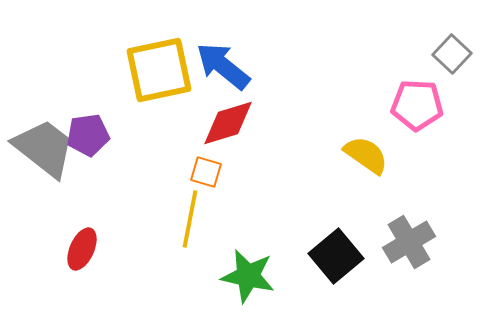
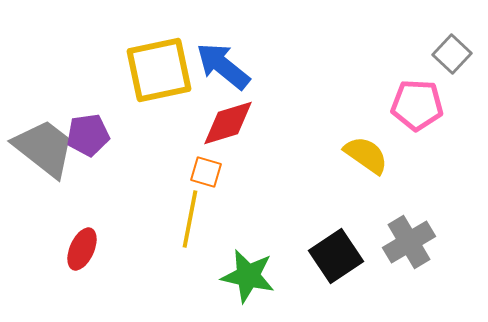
black square: rotated 6 degrees clockwise
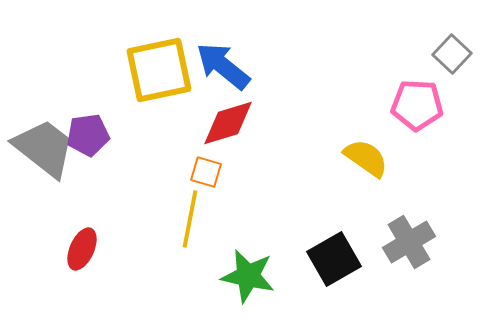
yellow semicircle: moved 3 px down
black square: moved 2 px left, 3 px down; rotated 4 degrees clockwise
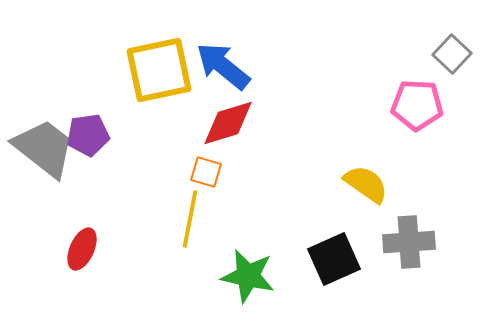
yellow semicircle: moved 26 px down
gray cross: rotated 27 degrees clockwise
black square: rotated 6 degrees clockwise
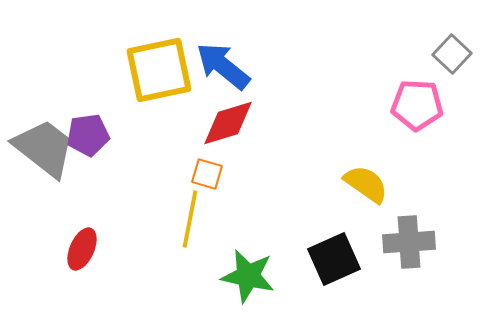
orange square: moved 1 px right, 2 px down
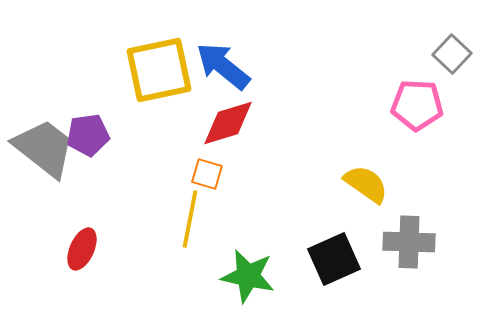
gray cross: rotated 6 degrees clockwise
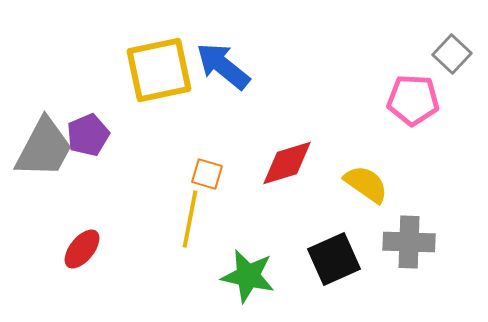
pink pentagon: moved 4 px left, 5 px up
red diamond: moved 59 px right, 40 px down
purple pentagon: rotated 15 degrees counterclockwise
gray trapezoid: rotated 80 degrees clockwise
red ellipse: rotated 15 degrees clockwise
